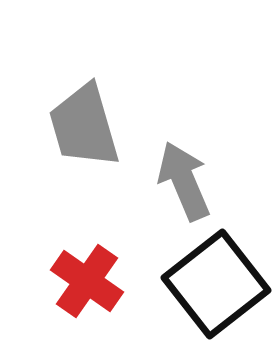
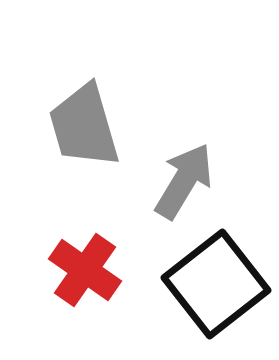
gray arrow: rotated 54 degrees clockwise
red cross: moved 2 px left, 11 px up
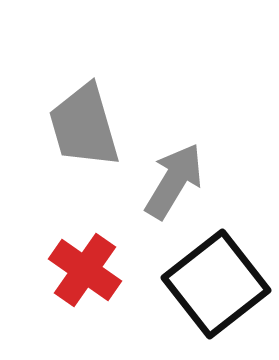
gray arrow: moved 10 px left
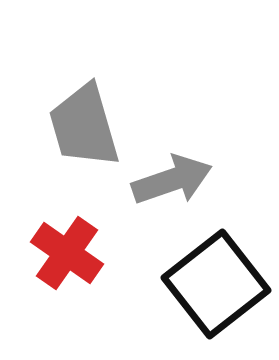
gray arrow: moved 2 px left, 1 px up; rotated 40 degrees clockwise
red cross: moved 18 px left, 17 px up
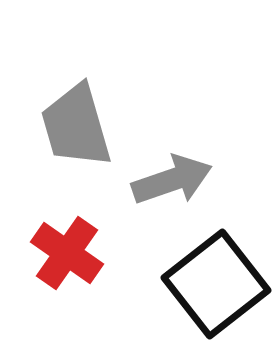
gray trapezoid: moved 8 px left
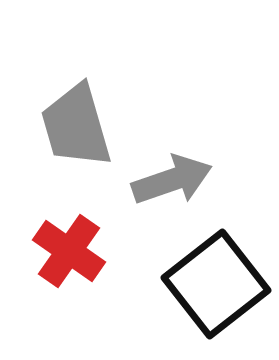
red cross: moved 2 px right, 2 px up
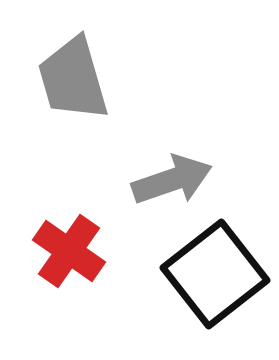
gray trapezoid: moved 3 px left, 47 px up
black square: moved 1 px left, 10 px up
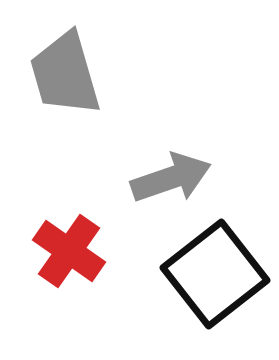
gray trapezoid: moved 8 px left, 5 px up
gray arrow: moved 1 px left, 2 px up
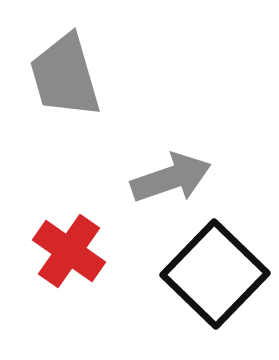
gray trapezoid: moved 2 px down
black square: rotated 8 degrees counterclockwise
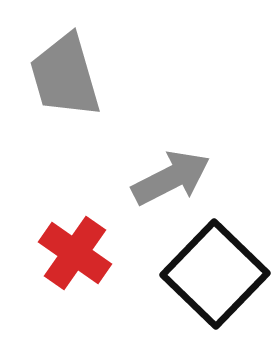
gray arrow: rotated 8 degrees counterclockwise
red cross: moved 6 px right, 2 px down
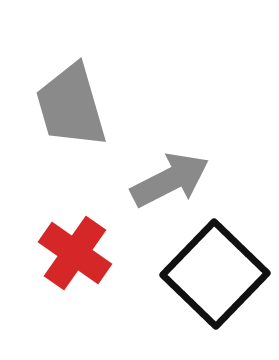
gray trapezoid: moved 6 px right, 30 px down
gray arrow: moved 1 px left, 2 px down
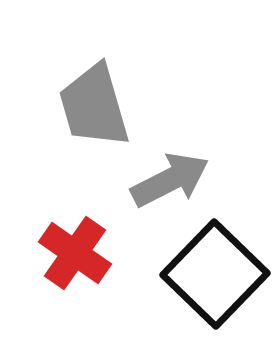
gray trapezoid: moved 23 px right
